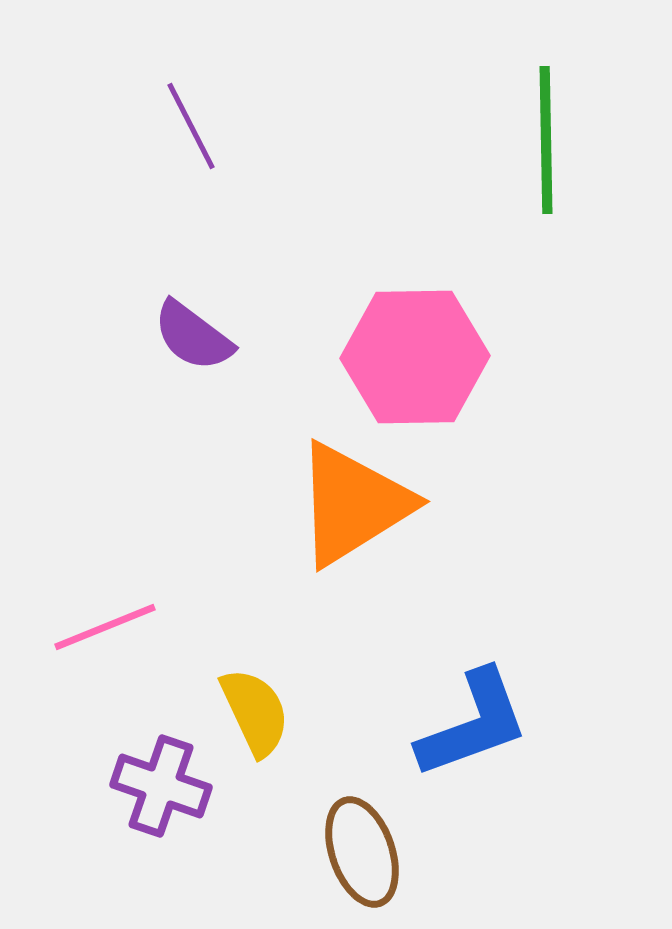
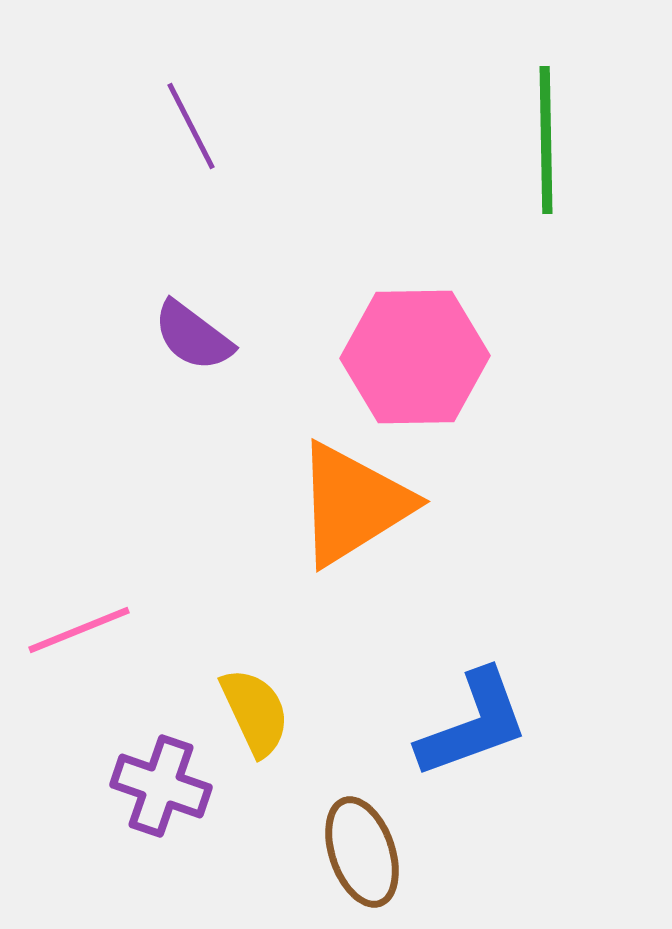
pink line: moved 26 px left, 3 px down
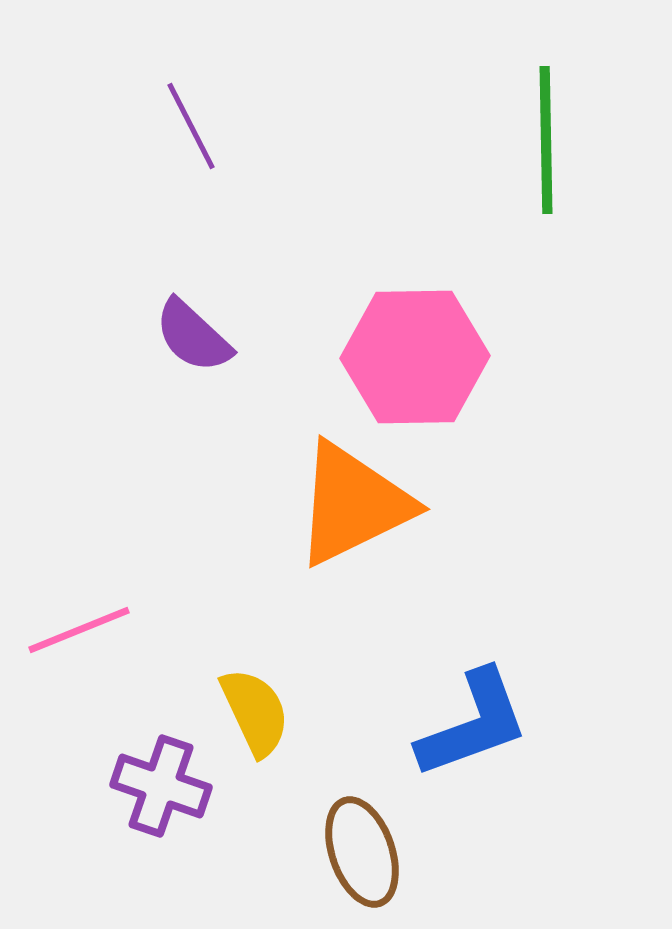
purple semicircle: rotated 6 degrees clockwise
orange triangle: rotated 6 degrees clockwise
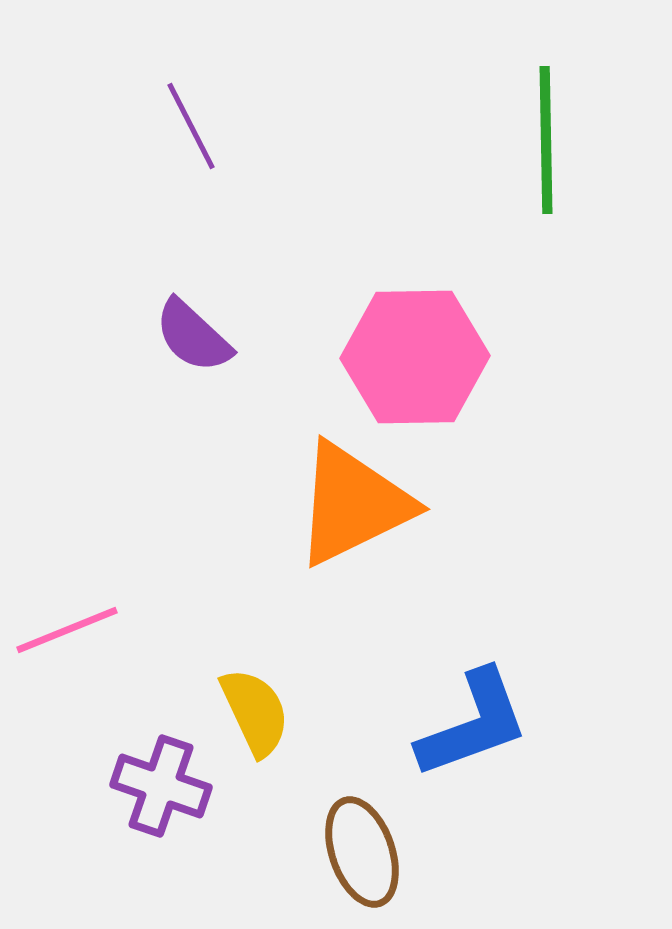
pink line: moved 12 px left
